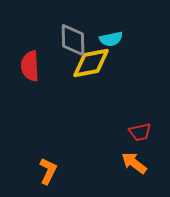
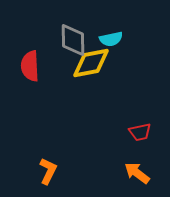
orange arrow: moved 3 px right, 10 px down
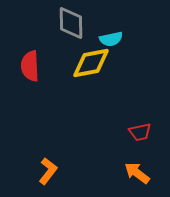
gray diamond: moved 2 px left, 17 px up
orange L-shape: rotated 12 degrees clockwise
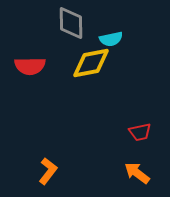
red semicircle: rotated 88 degrees counterclockwise
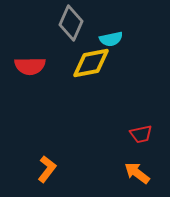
gray diamond: rotated 24 degrees clockwise
red trapezoid: moved 1 px right, 2 px down
orange L-shape: moved 1 px left, 2 px up
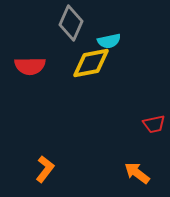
cyan semicircle: moved 2 px left, 2 px down
red trapezoid: moved 13 px right, 10 px up
orange L-shape: moved 2 px left
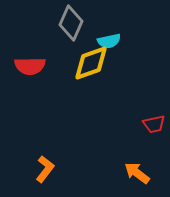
yellow diamond: rotated 9 degrees counterclockwise
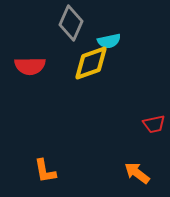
orange L-shape: moved 2 px down; rotated 132 degrees clockwise
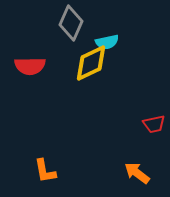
cyan semicircle: moved 2 px left, 1 px down
yellow diamond: rotated 6 degrees counterclockwise
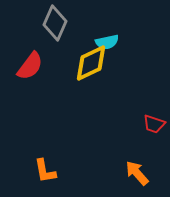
gray diamond: moved 16 px left
red semicircle: rotated 52 degrees counterclockwise
red trapezoid: rotated 30 degrees clockwise
orange arrow: rotated 12 degrees clockwise
